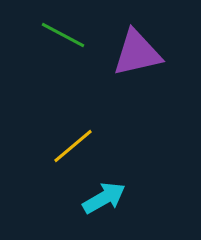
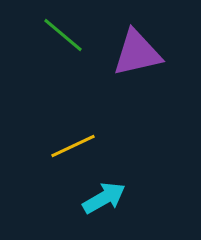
green line: rotated 12 degrees clockwise
yellow line: rotated 15 degrees clockwise
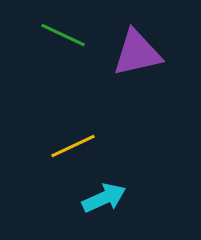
green line: rotated 15 degrees counterclockwise
cyan arrow: rotated 6 degrees clockwise
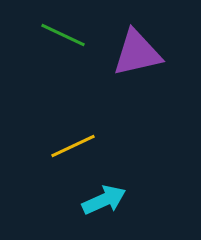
cyan arrow: moved 2 px down
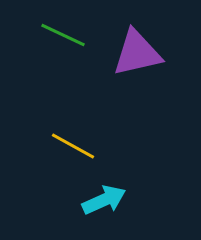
yellow line: rotated 54 degrees clockwise
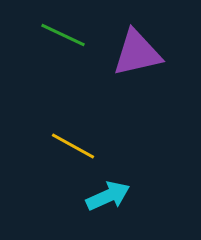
cyan arrow: moved 4 px right, 4 px up
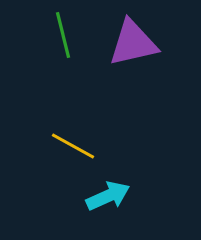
green line: rotated 51 degrees clockwise
purple triangle: moved 4 px left, 10 px up
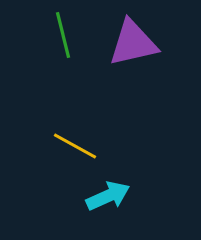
yellow line: moved 2 px right
